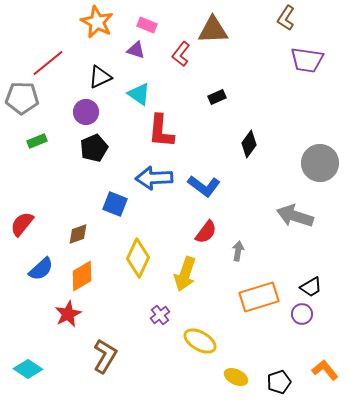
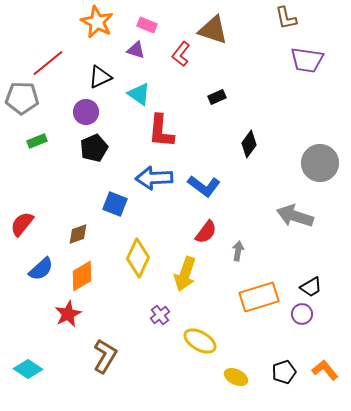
brown L-shape at (286, 18): rotated 45 degrees counterclockwise
brown triangle at (213, 30): rotated 20 degrees clockwise
black pentagon at (279, 382): moved 5 px right, 10 px up
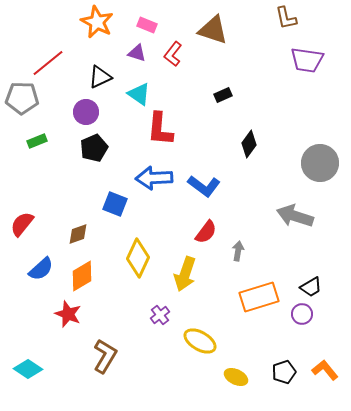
purple triangle at (136, 50): moved 1 px right, 3 px down
red L-shape at (181, 54): moved 8 px left
black rectangle at (217, 97): moved 6 px right, 2 px up
red L-shape at (161, 131): moved 1 px left, 2 px up
red star at (68, 314): rotated 24 degrees counterclockwise
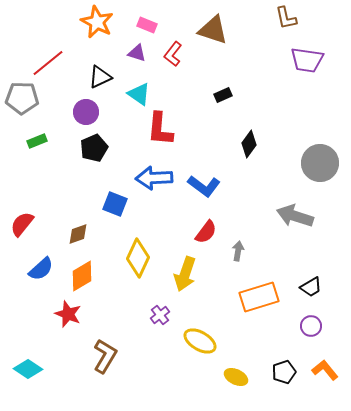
purple circle at (302, 314): moved 9 px right, 12 px down
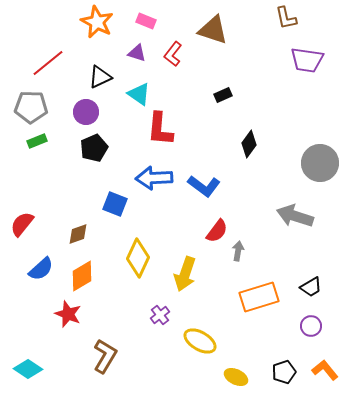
pink rectangle at (147, 25): moved 1 px left, 4 px up
gray pentagon at (22, 98): moved 9 px right, 9 px down
red semicircle at (206, 232): moved 11 px right, 1 px up
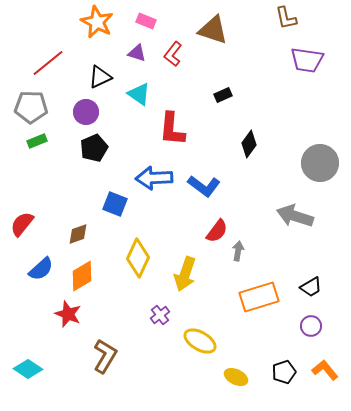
red L-shape at (160, 129): moved 12 px right
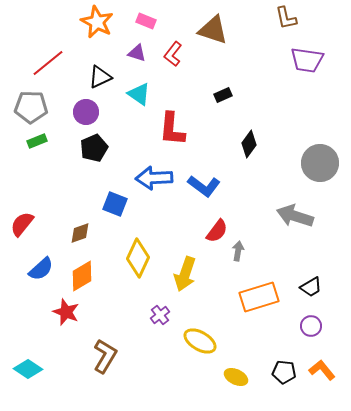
brown diamond at (78, 234): moved 2 px right, 1 px up
red star at (68, 314): moved 2 px left, 2 px up
orange L-shape at (325, 370): moved 3 px left
black pentagon at (284, 372): rotated 25 degrees clockwise
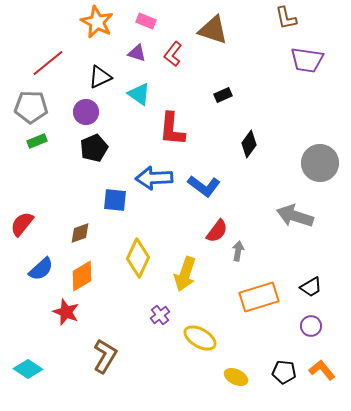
blue square at (115, 204): moved 4 px up; rotated 15 degrees counterclockwise
yellow ellipse at (200, 341): moved 3 px up
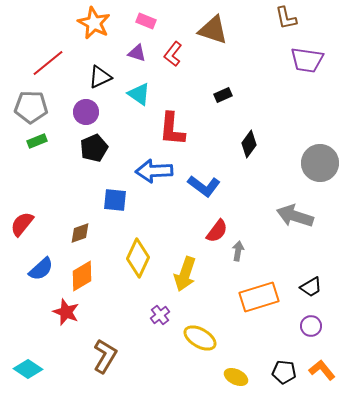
orange star at (97, 22): moved 3 px left, 1 px down
blue arrow at (154, 178): moved 7 px up
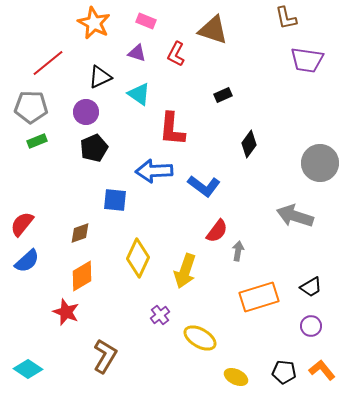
red L-shape at (173, 54): moved 3 px right; rotated 10 degrees counterclockwise
blue semicircle at (41, 269): moved 14 px left, 8 px up
yellow arrow at (185, 274): moved 3 px up
